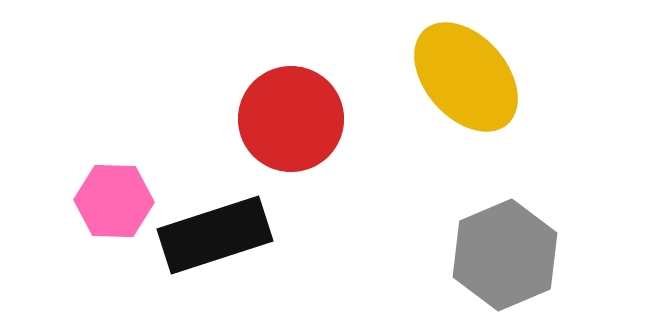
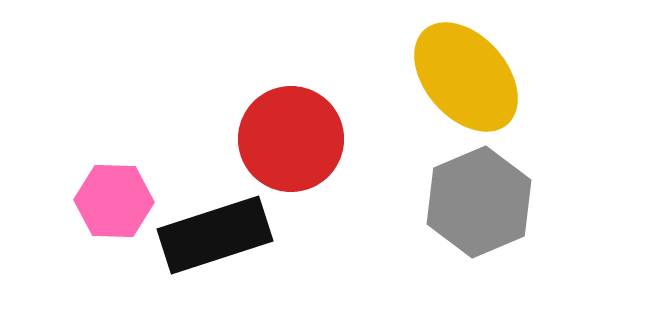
red circle: moved 20 px down
gray hexagon: moved 26 px left, 53 px up
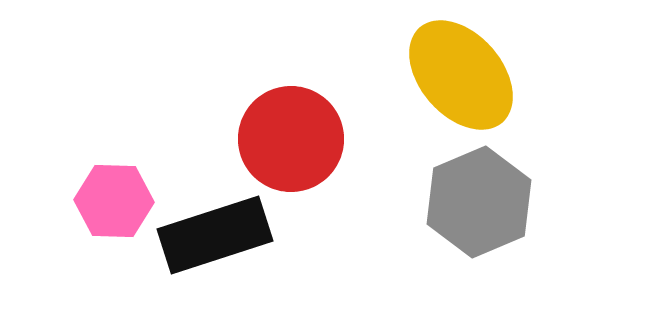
yellow ellipse: moved 5 px left, 2 px up
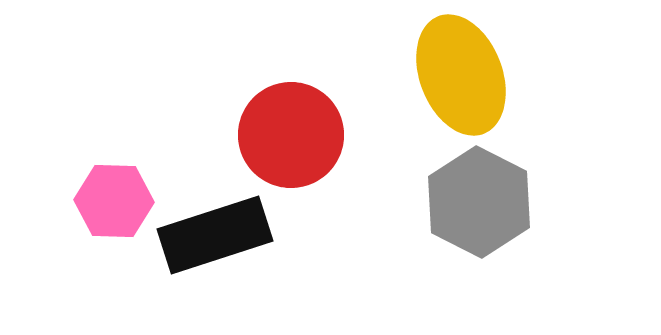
yellow ellipse: rotated 20 degrees clockwise
red circle: moved 4 px up
gray hexagon: rotated 10 degrees counterclockwise
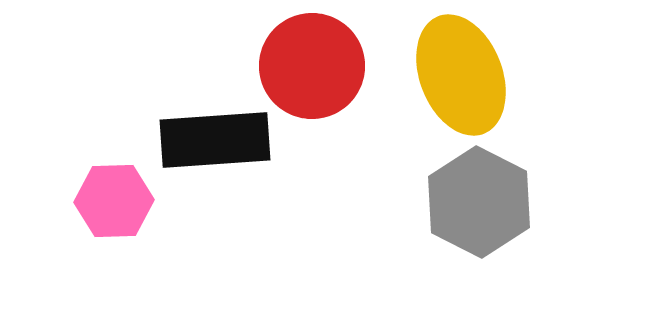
red circle: moved 21 px right, 69 px up
pink hexagon: rotated 4 degrees counterclockwise
black rectangle: moved 95 px up; rotated 14 degrees clockwise
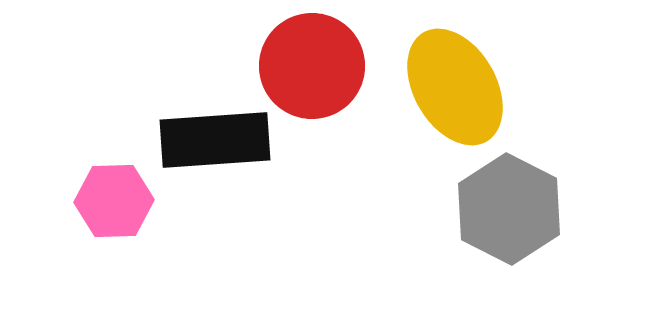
yellow ellipse: moved 6 px left, 12 px down; rotated 9 degrees counterclockwise
gray hexagon: moved 30 px right, 7 px down
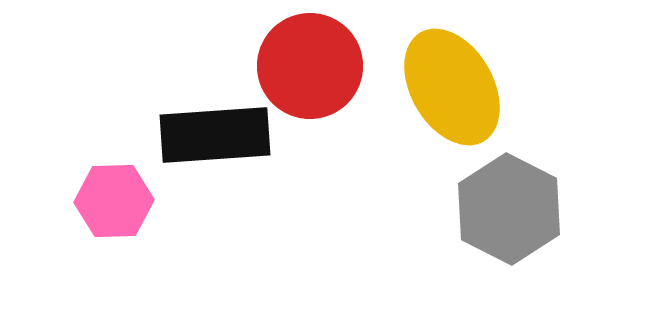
red circle: moved 2 px left
yellow ellipse: moved 3 px left
black rectangle: moved 5 px up
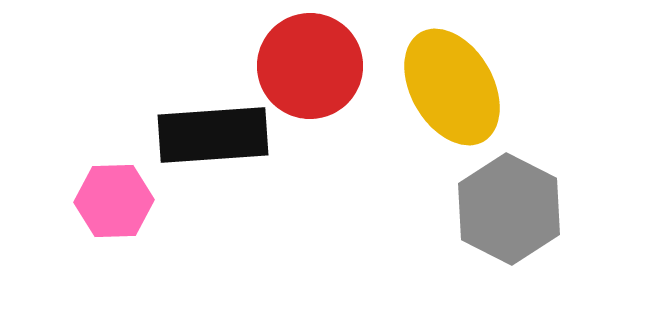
black rectangle: moved 2 px left
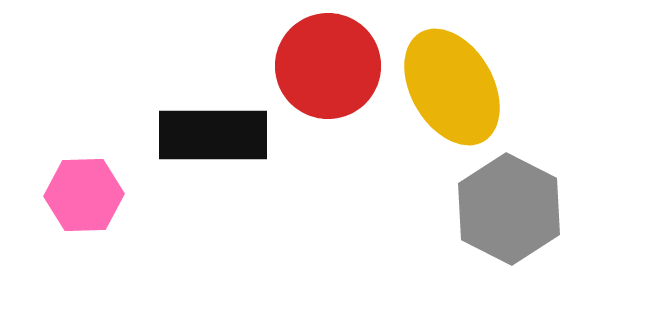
red circle: moved 18 px right
black rectangle: rotated 4 degrees clockwise
pink hexagon: moved 30 px left, 6 px up
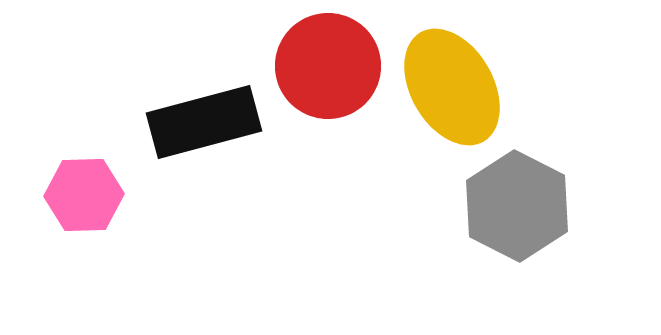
black rectangle: moved 9 px left, 13 px up; rotated 15 degrees counterclockwise
gray hexagon: moved 8 px right, 3 px up
